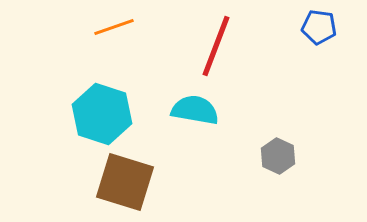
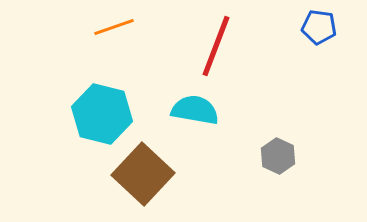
cyan hexagon: rotated 4 degrees counterclockwise
brown square: moved 18 px right, 8 px up; rotated 26 degrees clockwise
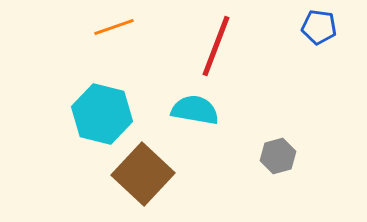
gray hexagon: rotated 20 degrees clockwise
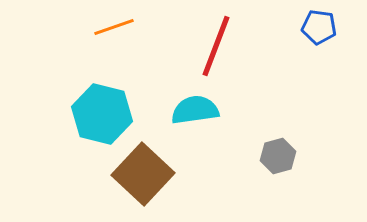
cyan semicircle: rotated 18 degrees counterclockwise
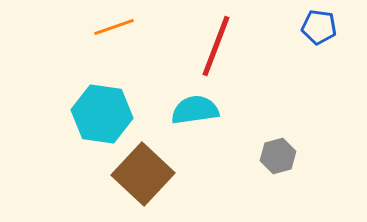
cyan hexagon: rotated 6 degrees counterclockwise
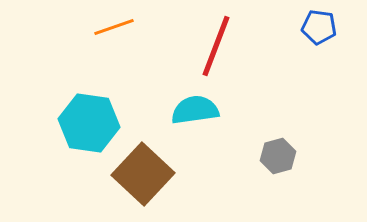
cyan hexagon: moved 13 px left, 9 px down
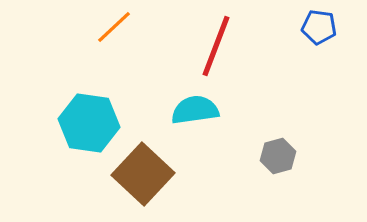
orange line: rotated 24 degrees counterclockwise
